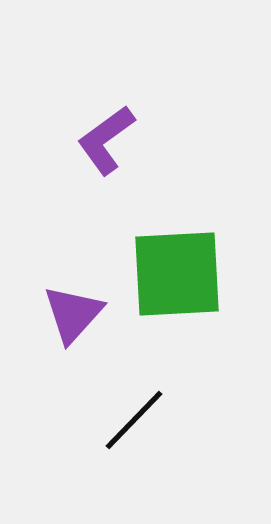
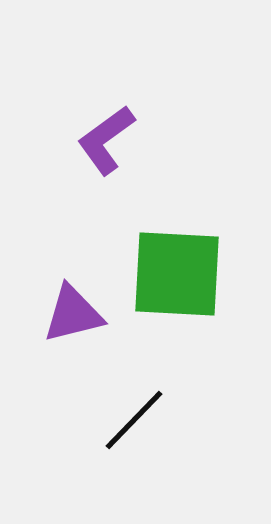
green square: rotated 6 degrees clockwise
purple triangle: rotated 34 degrees clockwise
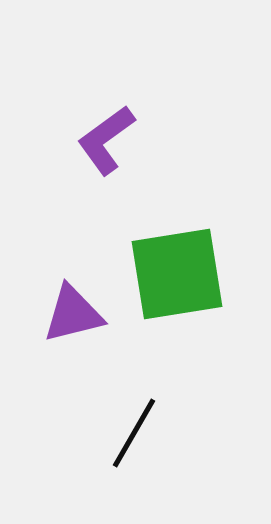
green square: rotated 12 degrees counterclockwise
black line: moved 13 px down; rotated 14 degrees counterclockwise
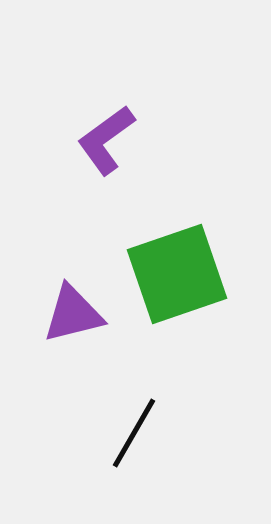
green square: rotated 10 degrees counterclockwise
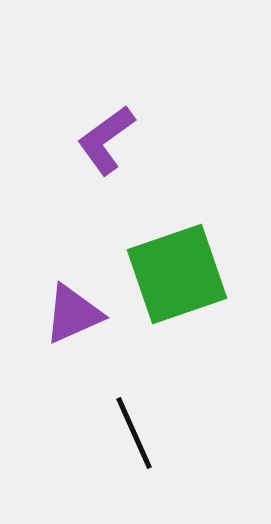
purple triangle: rotated 10 degrees counterclockwise
black line: rotated 54 degrees counterclockwise
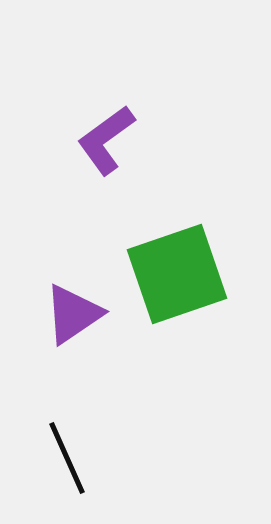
purple triangle: rotated 10 degrees counterclockwise
black line: moved 67 px left, 25 px down
